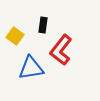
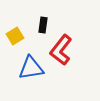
yellow square: rotated 24 degrees clockwise
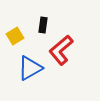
red L-shape: rotated 12 degrees clockwise
blue triangle: moved 1 px left; rotated 20 degrees counterclockwise
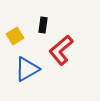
blue triangle: moved 3 px left, 1 px down
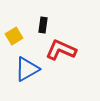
yellow square: moved 1 px left
red L-shape: rotated 64 degrees clockwise
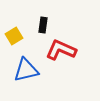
blue triangle: moved 1 px left, 1 px down; rotated 16 degrees clockwise
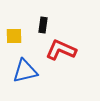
yellow square: rotated 30 degrees clockwise
blue triangle: moved 1 px left, 1 px down
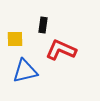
yellow square: moved 1 px right, 3 px down
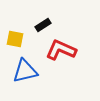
black rectangle: rotated 49 degrees clockwise
yellow square: rotated 12 degrees clockwise
